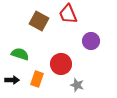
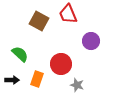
green semicircle: rotated 24 degrees clockwise
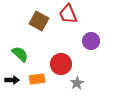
orange rectangle: rotated 63 degrees clockwise
gray star: moved 2 px up; rotated 24 degrees clockwise
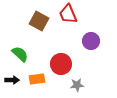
gray star: moved 2 px down; rotated 24 degrees clockwise
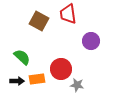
red trapezoid: rotated 15 degrees clockwise
green semicircle: moved 2 px right, 3 px down
red circle: moved 5 px down
black arrow: moved 5 px right, 1 px down
gray star: rotated 16 degrees clockwise
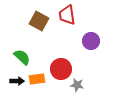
red trapezoid: moved 1 px left, 1 px down
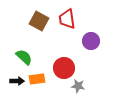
red trapezoid: moved 4 px down
green semicircle: moved 2 px right
red circle: moved 3 px right, 1 px up
gray star: moved 1 px right, 1 px down
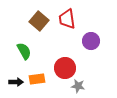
brown square: rotated 12 degrees clockwise
green semicircle: moved 6 px up; rotated 18 degrees clockwise
red circle: moved 1 px right
black arrow: moved 1 px left, 1 px down
